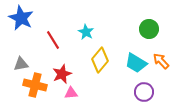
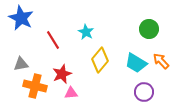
orange cross: moved 1 px down
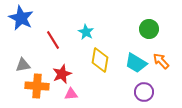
yellow diamond: rotated 30 degrees counterclockwise
gray triangle: moved 2 px right, 1 px down
orange cross: moved 2 px right; rotated 10 degrees counterclockwise
pink triangle: moved 1 px down
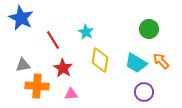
red star: moved 1 px right, 6 px up; rotated 18 degrees counterclockwise
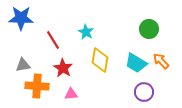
blue star: rotated 25 degrees counterclockwise
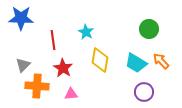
red line: rotated 24 degrees clockwise
gray triangle: rotated 35 degrees counterclockwise
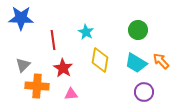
green circle: moved 11 px left, 1 px down
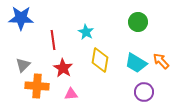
green circle: moved 8 px up
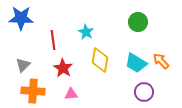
orange cross: moved 4 px left, 5 px down
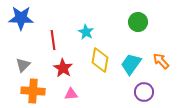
cyan trapezoid: moved 5 px left, 1 px down; rotated 95 degrees clockwise
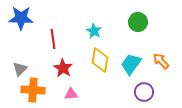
cyan star: moved 8 px right, 1 px up
red line: moved 1 px up
gray triangle: moved 3 px left, 4 px down
orange cross: moved 1 px up
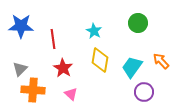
blue star: moved 8 px down
green circle: moved 1 px down
cyan trapezoid: moved 1 px right, 3 px down
pink triangle: rotated 48 degrees clockwise
